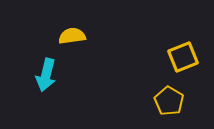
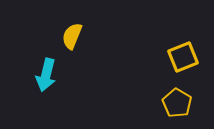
yellow semicircle: rotated 60 degrees counterclockwise
yellow pentagon: moved 8 px right, 2 px down
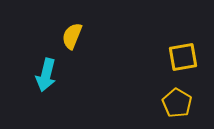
yellow square: rotated 12 degrees clockwise
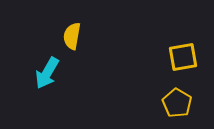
yellow semicircle: rotated 12 degrees counterclockwise
cyan arrow: moved 1 px right, 2 px up; rotated 16 degrees clockwise
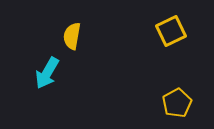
yellow square: moved 12 px left, 26 px up; rotated 16 degrees counterclockwise
yellow pentagon: rotated 12 degrees clockwise
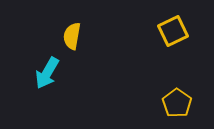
yellow square: moved 2 px right
yellow pentagon: rotated 8 degrees counterclockwise
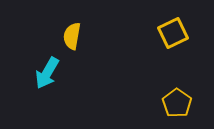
yellow square: moved 2 px down
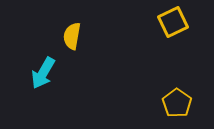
yellow square: moved 11 px up
cyan arrow: moved 4 px left
